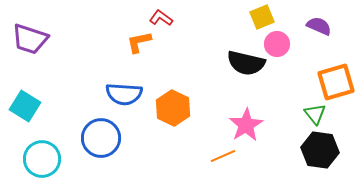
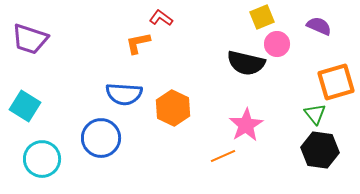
orange L-shape: moved 1 px left, 1 px down
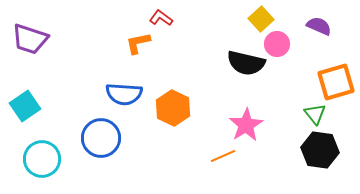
yellow square: moved 1 px left, 2 px down; rotated 20 degrees counterclockwise
cyan square: rotated 24 degrees clockwise
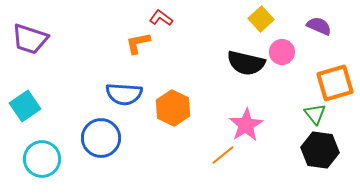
pink circle: moved 5 px right, 8 px down
orange square: moved 1 px left, 1 px down
orange line: moved 1 px up; rotated 15 degrees counterclockwise
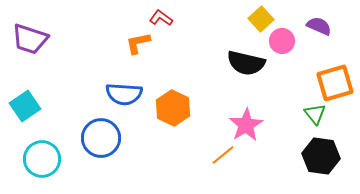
pink circle: moved 11 px up
black hexagon: moved 1 px right, 6 px down
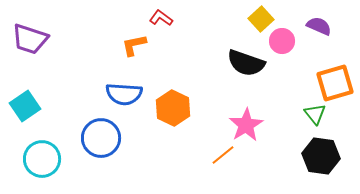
orange L-shape: moved 4 px left, 2 px down
black semicircle: rotated 6 degrees clockwise
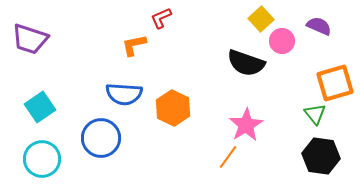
red L-shape: rotated 60 degrees counterclockwise
cyan square: moved 15 px right, 1 px down
orange line: moved 5 px right, 2 px down; rotated 15 degrees counterclockwise
